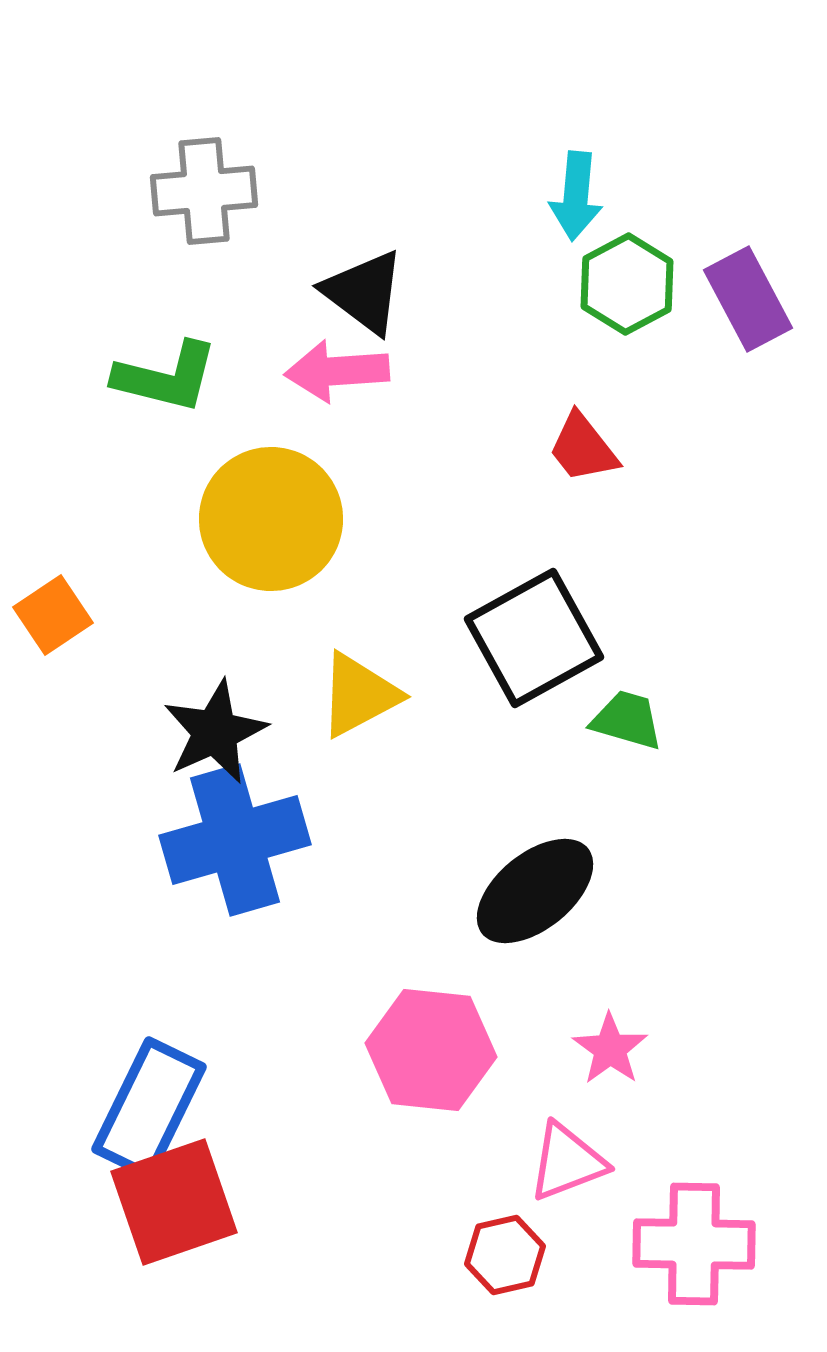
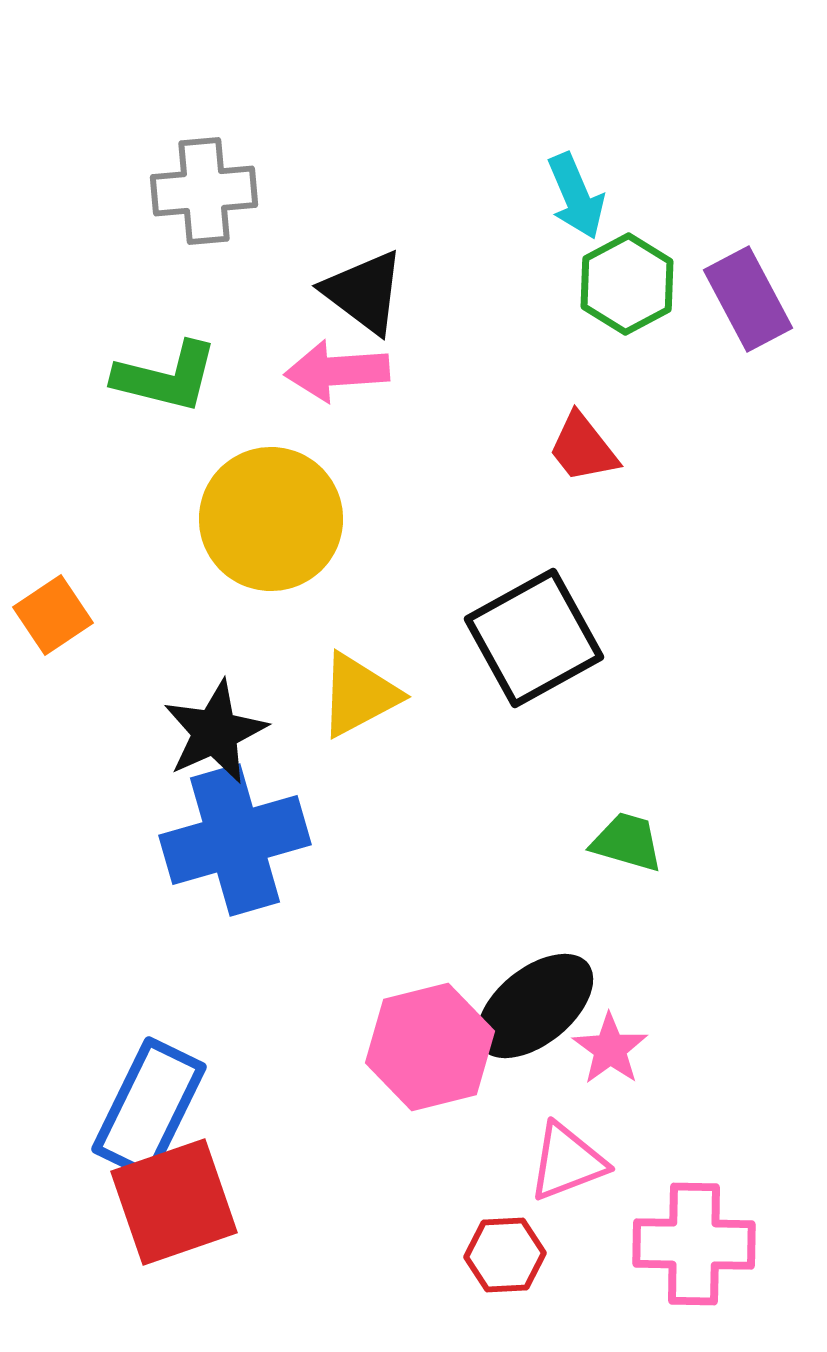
cyan arrow: rotated 28 degrees counterclockwise
green trapezoid: moved 122 px down
black ellipse: moved 115 px down
pink hexagon: moved 1 px left, 3 px up; rotated 20 degrees counterclockwise
red hexagon: rotated 10 degrees clockwise
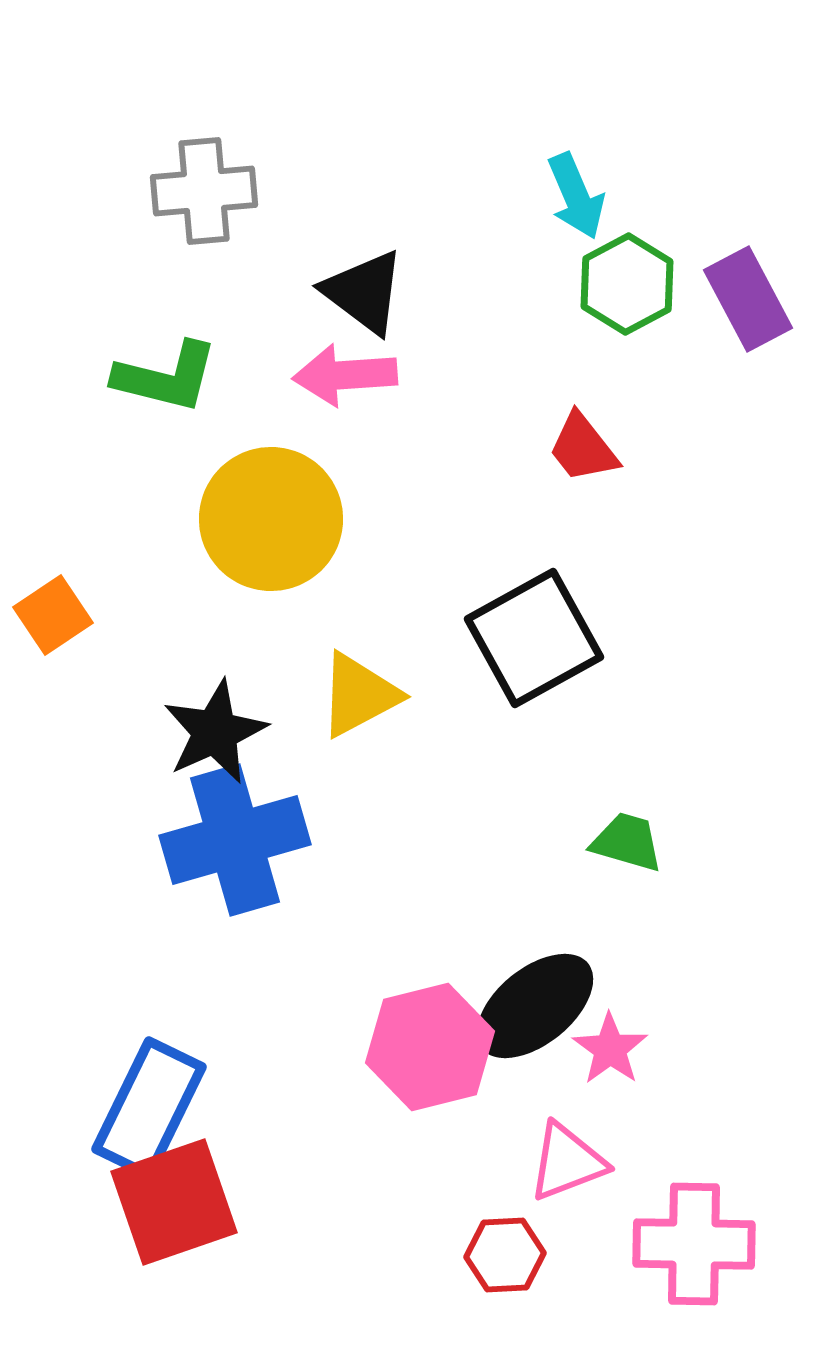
pink arrow: moved 8 px right, 4 px down
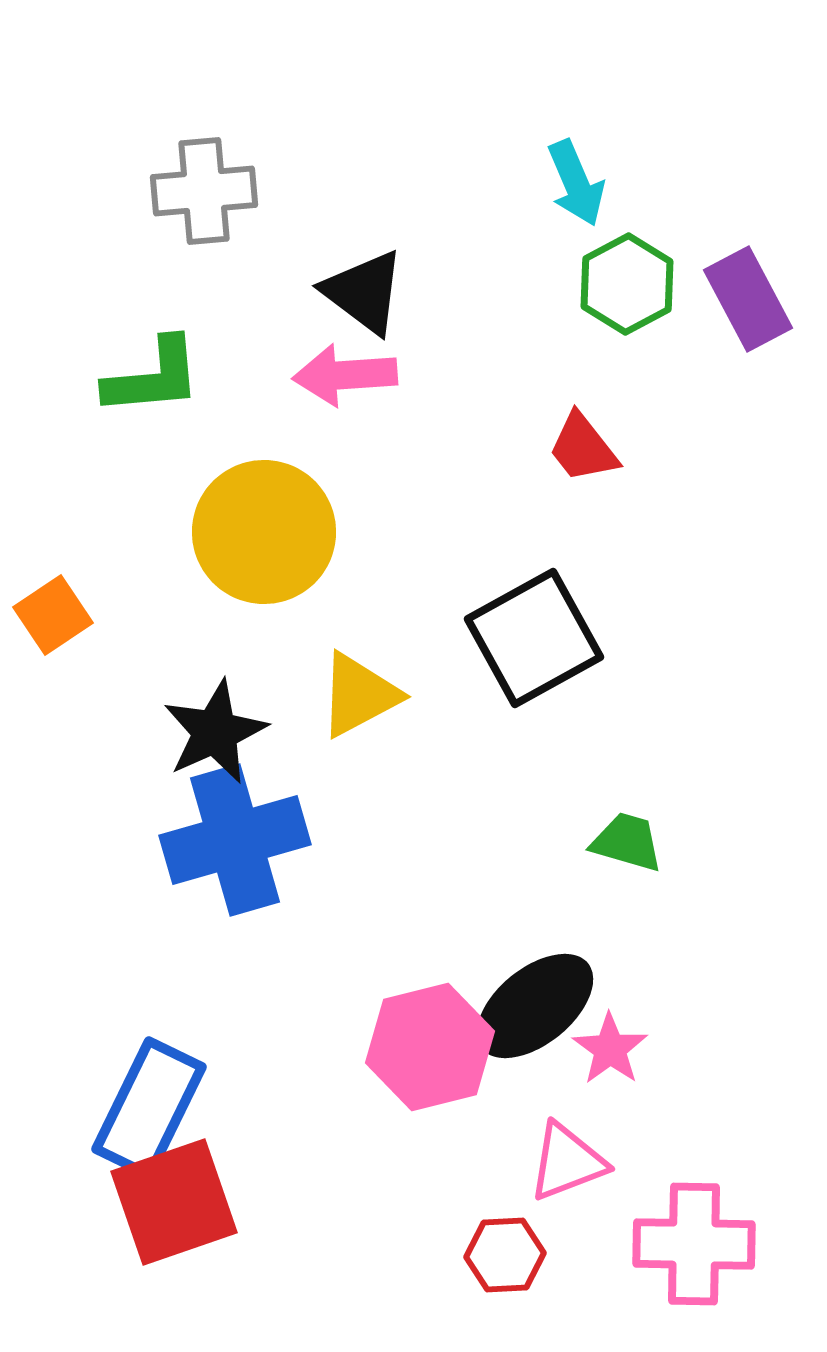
cyan arrow: moved 13 px up
green L-shape: moved 13 px left; rotated 19 degrees counterclockwise
yellow circle: moved 7 px left, 13 px down
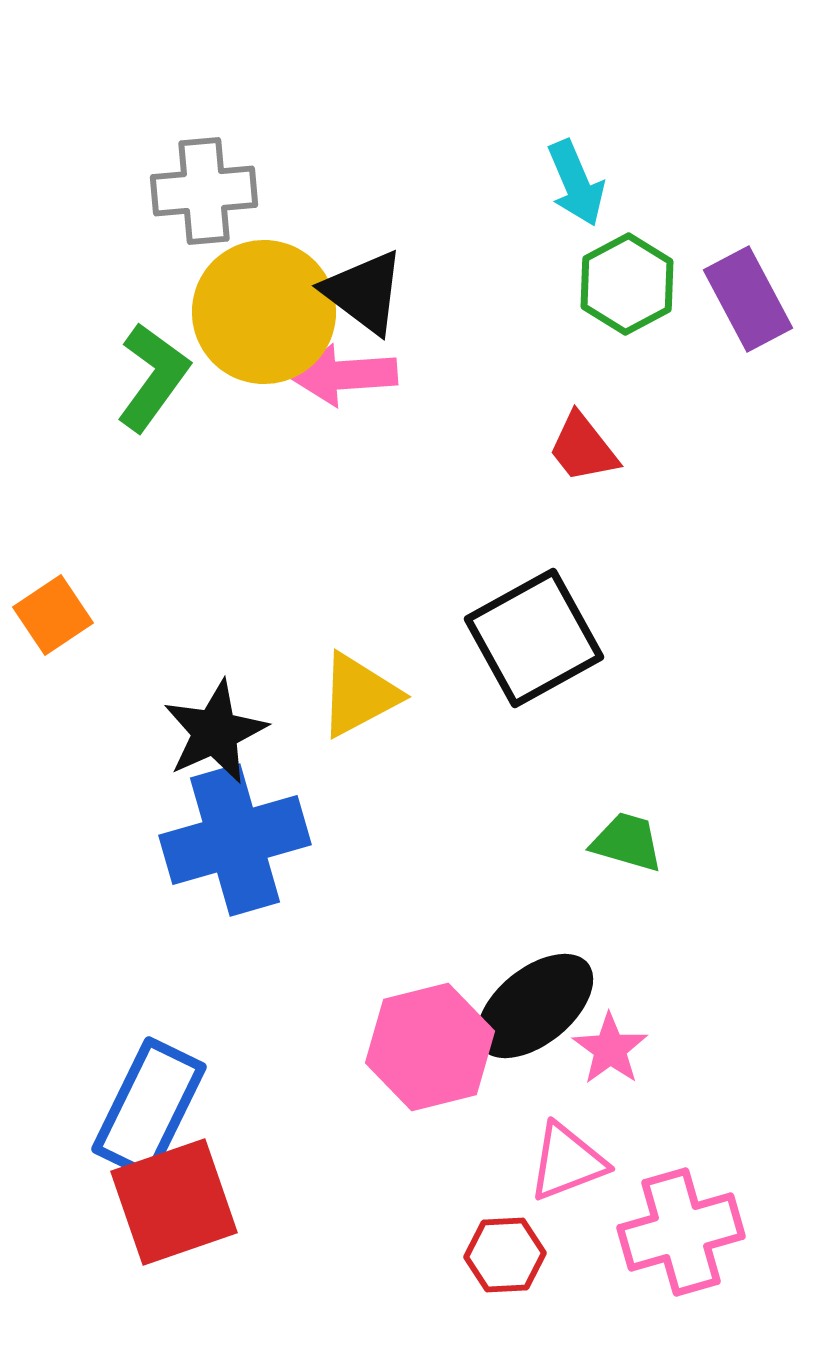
green L-shape: rotated 49 degrees counterclockwise
yellow circle: moved 220 px up
pink cross: moved 13 px left, 12 px up; rotated 17 degrees counterclockwise
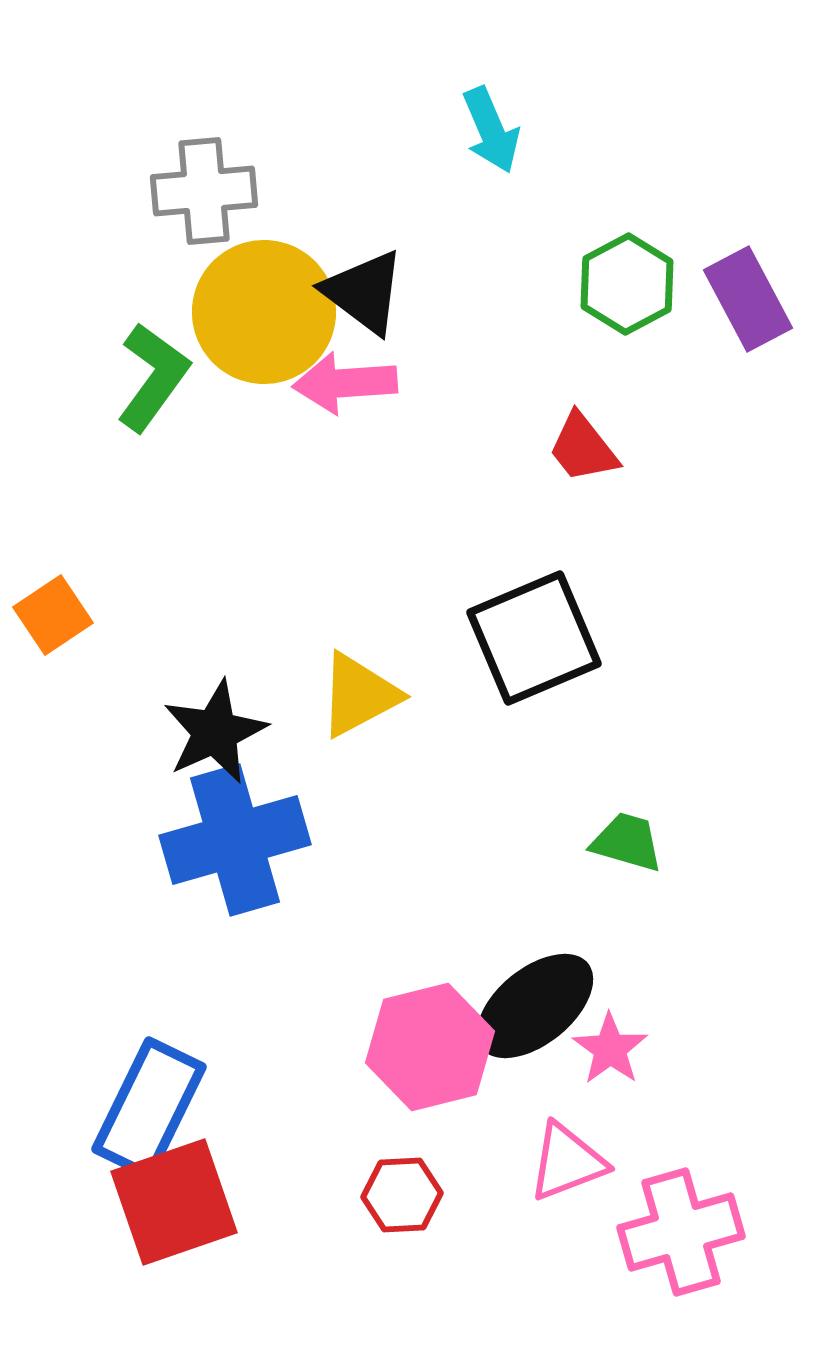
cyan arrow: moved 85 px left, 53 px up
pink arrow: moved 8 px down
black square: rotated 6 degrees clockwise
red hexagon: moved 103 px left, 60 px up
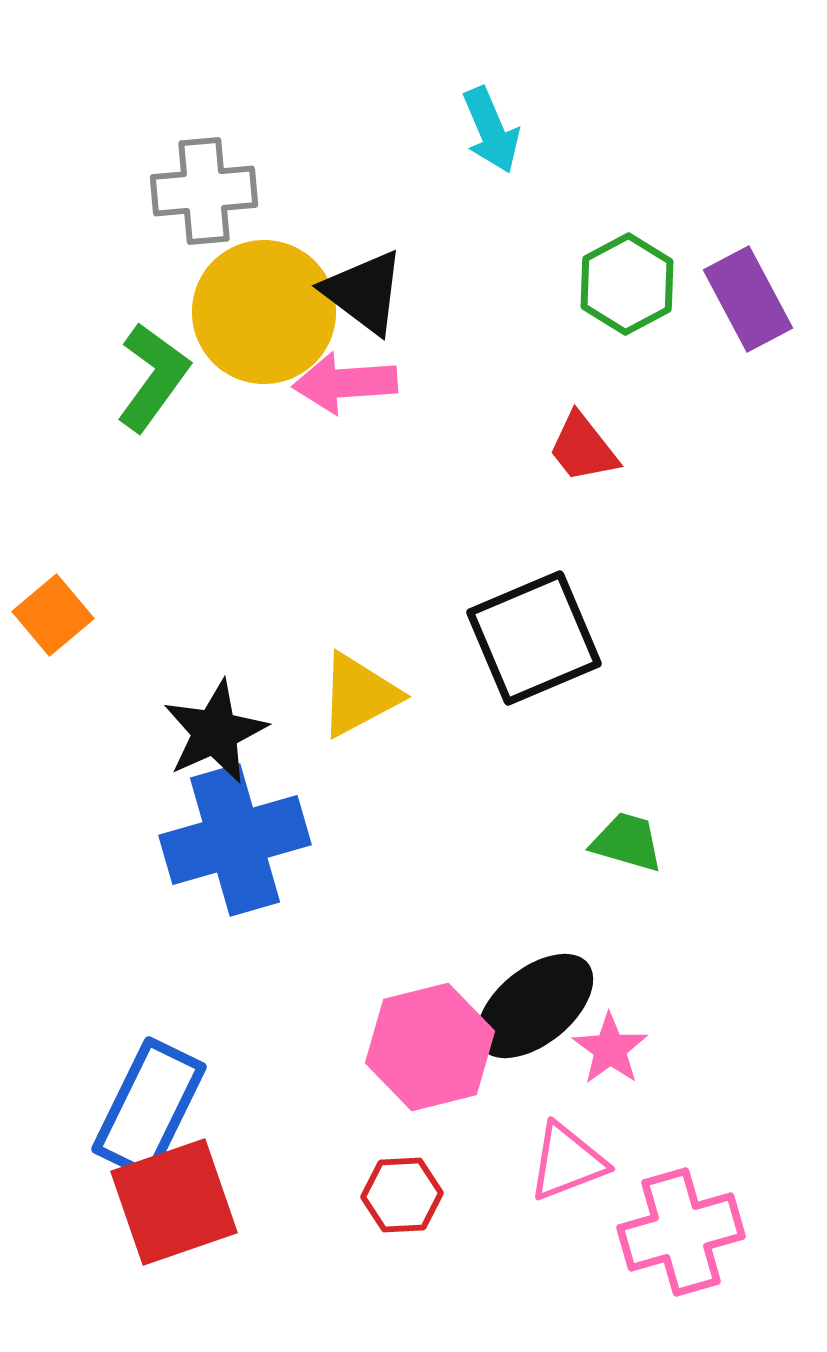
orange square: rotated 6 degrees counterclockwise
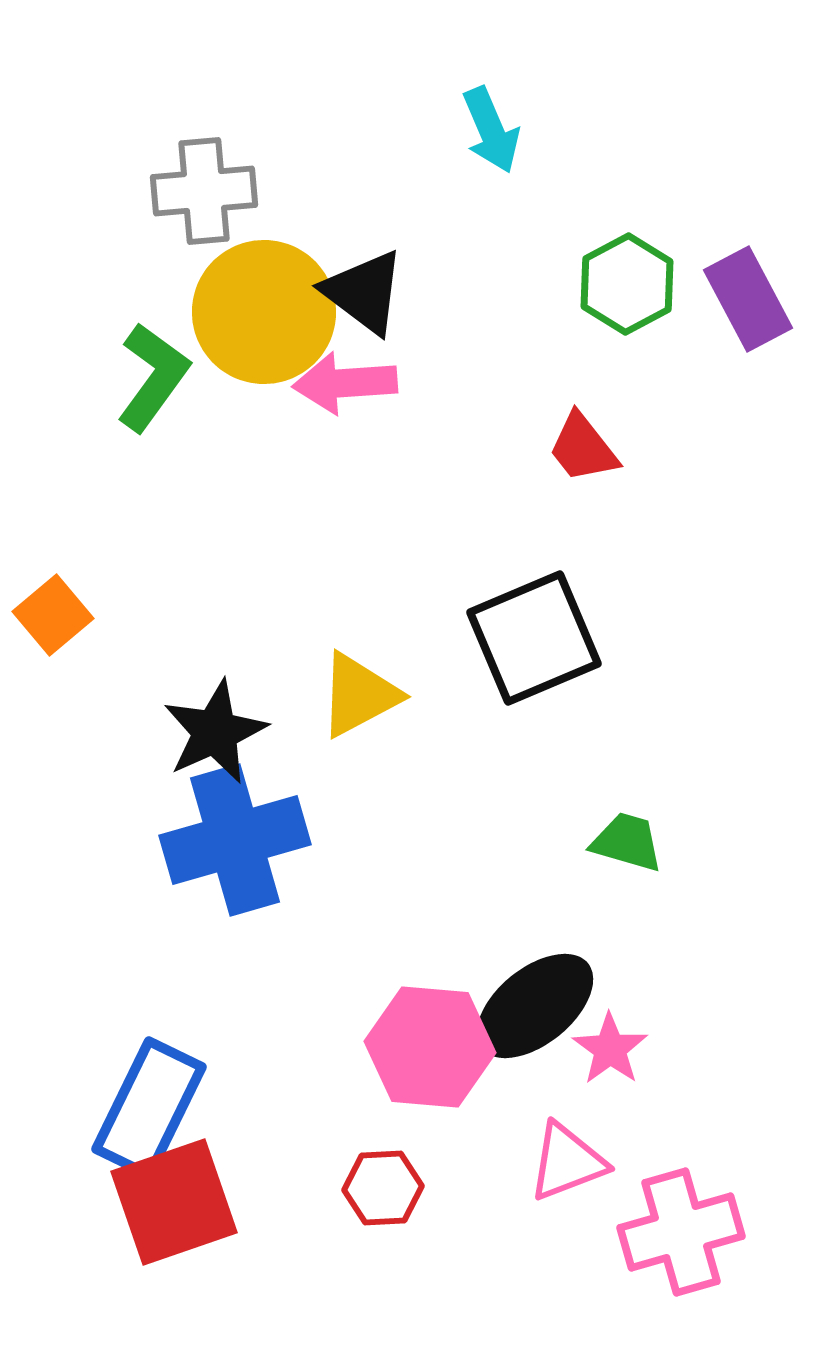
pink hexagon: rotated 19 degrees clockwise
red hexagon: moved 19 px left, 7 px up
